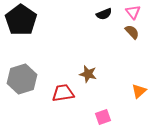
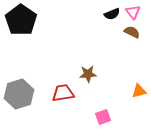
black semicircle: moved 8 px right
brown semicircle: rotated 21 degrees counterclockwise
brown star: rotated 18 degrees counterclockwise
gray hexagon: moved 3 px left, 15 px down
orange triangle: rotated 28 degrees clockwise
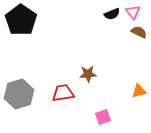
brown semicircle: moved 7 px right
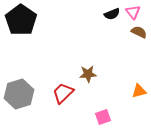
red trapezoid: rotated 35 degrees counterclockwise
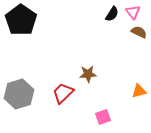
black semicircle: rotated 35 degrees counterclockwise
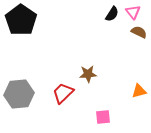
gray hexagon: rotated 12 degrees clockwise
pink square: rotated 14 degrees clockwise
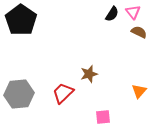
brown star: moved 1 px right; rotated 12 degrees counterclockwise
orange triangle: rotated 35 degrees counterclockwise
